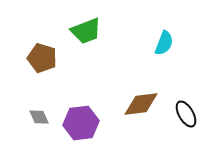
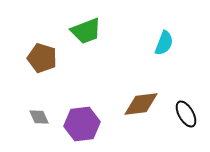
purple hexagon: moved 1 px right, 1 px down
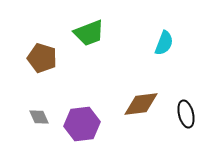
green trapezoid: moved 3 px right, 2 px down
black ellipse: rotated 16 degrees clockwise
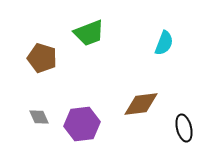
black ellipse: moved 2 px left, 14 px down
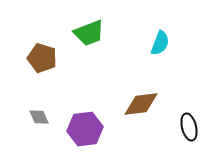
cyan semicircle: moved 4 px left
purple hexagon: moved 3 px right, 5 px down
black ellipse: moved 5 px right, 1 px up
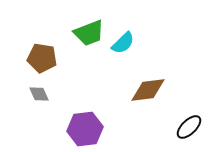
cyan semicircle: moved 37 px left; rotated 25 degrees clockwise
brown pentagon: rotated 8 degrees counterclockwise
brown diamond: moved 7 px right, 14 px up
gray diamond: moved 23 px up
black ellipse: rotated 60 degrees clockwise
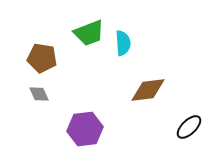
cyan semicircle: rotated 50 degrees counterclockwise
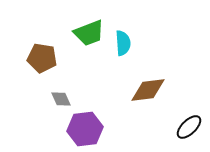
gray diamond: moved 22 px right, 5 px down
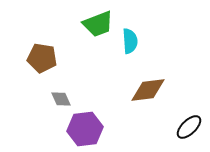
green trapezoid: moved 9 px right, 9 px up
cyan semicircle: moved 7 px right, 2 px up
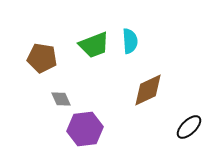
green trapezoid: moved 4 px left, 21 px down
brown diamond: rotated 18 degrees counterclockwise
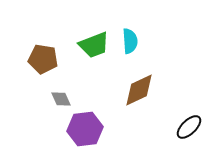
brown pentagon: moved 1 px right, 1 px down
brown diamond: moved 9 px left
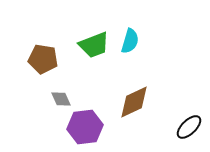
cyan semicircle: rotated 20 degrees clockwise
brown diamond: moved 5 px left, 12 px down
purple hexagon: moved 2 px up
